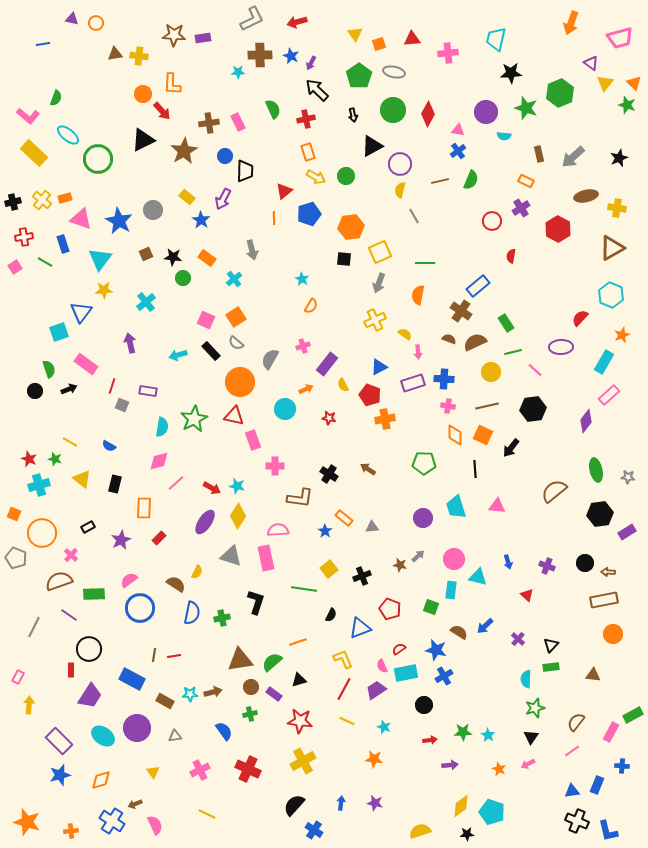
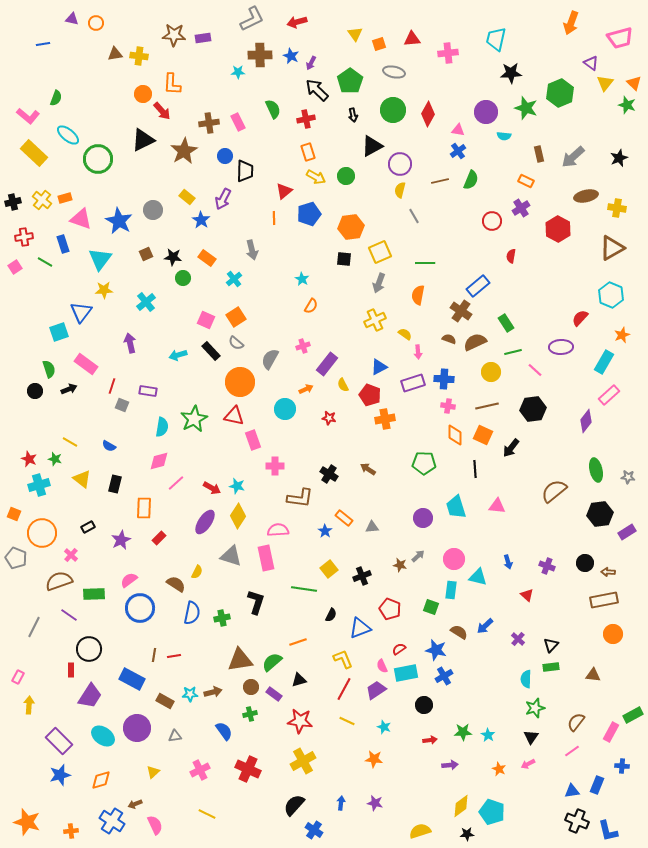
green pentagon at (359, 76): moved 9 px left, 5 px down
yellow triangle at (153, 772): rotated 24 degrees clockwise
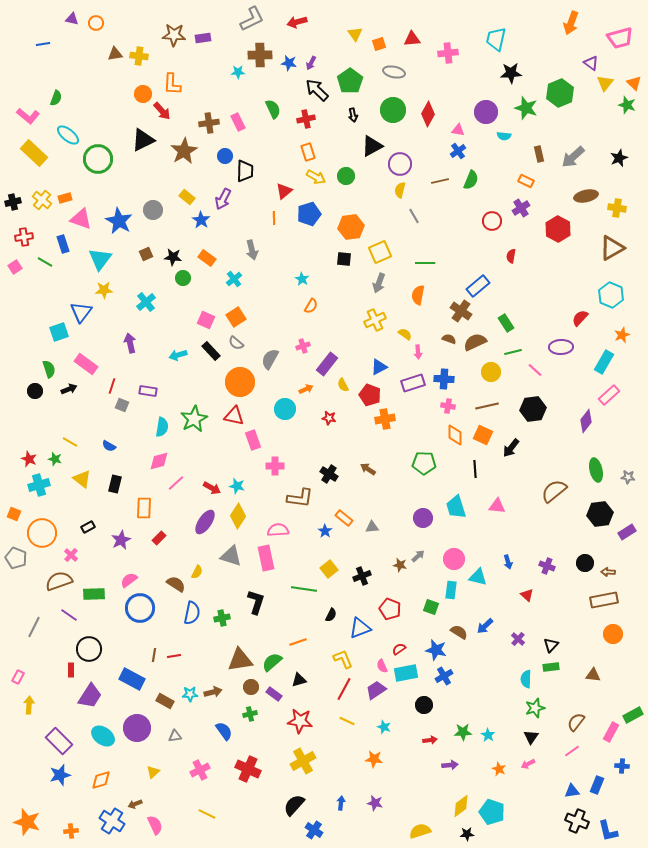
blue star at (291, 56): moved 2 px left, 7 px down; rotated 14 degrees counterclockwise
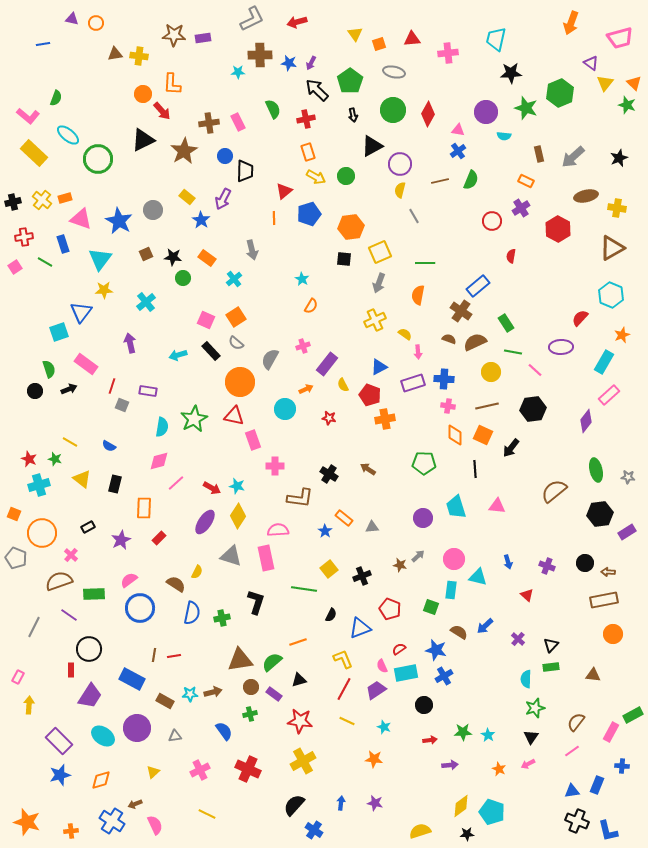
green line at (513, 352): rotated 24 degrees clockwise
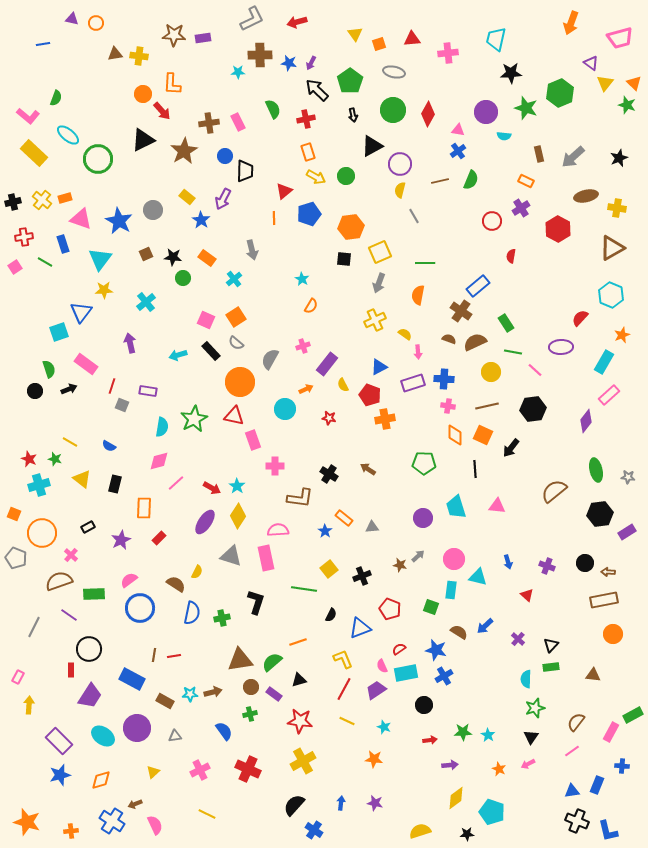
cyan star at (237, 486): rotated 21 degrees clockwise
yellow diamond at (461, 806): moved 5 px left, 8 px up
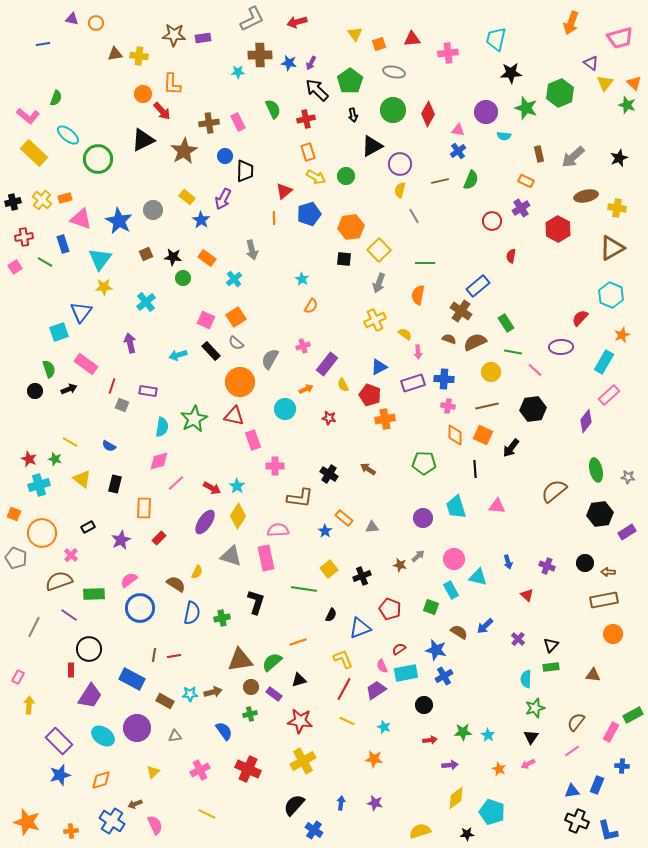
yellow square at (380, 252): moved 1 px left, 2 px up; rotated 20 degrees counterclockwise
yellow star at (104, 290): moved 3 px up
cyan rectangle at (451, 590): rotated 36 degrees counterclockwise
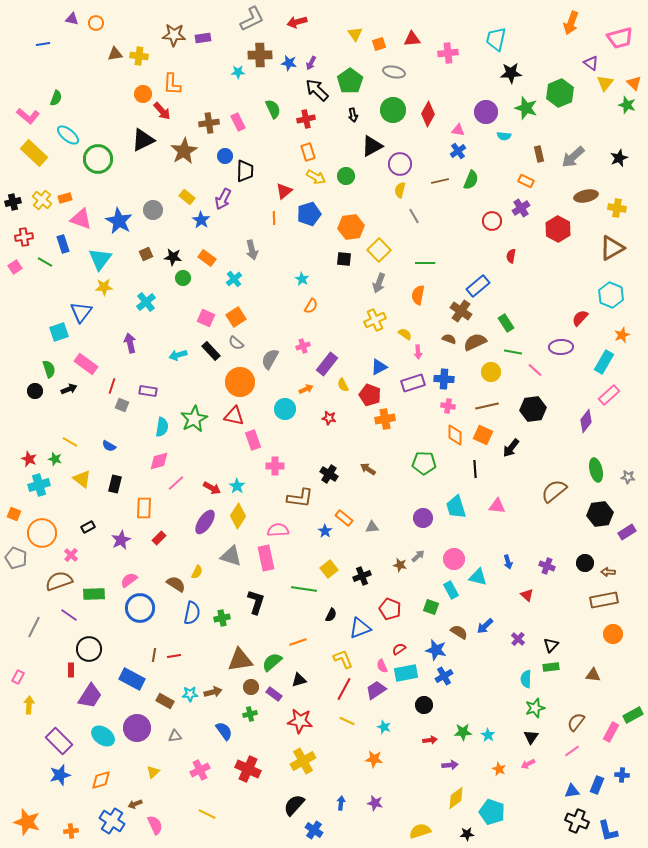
pink square at (206, 320): moved 2 px up
blue cross at (622, 766): moved 9 px down
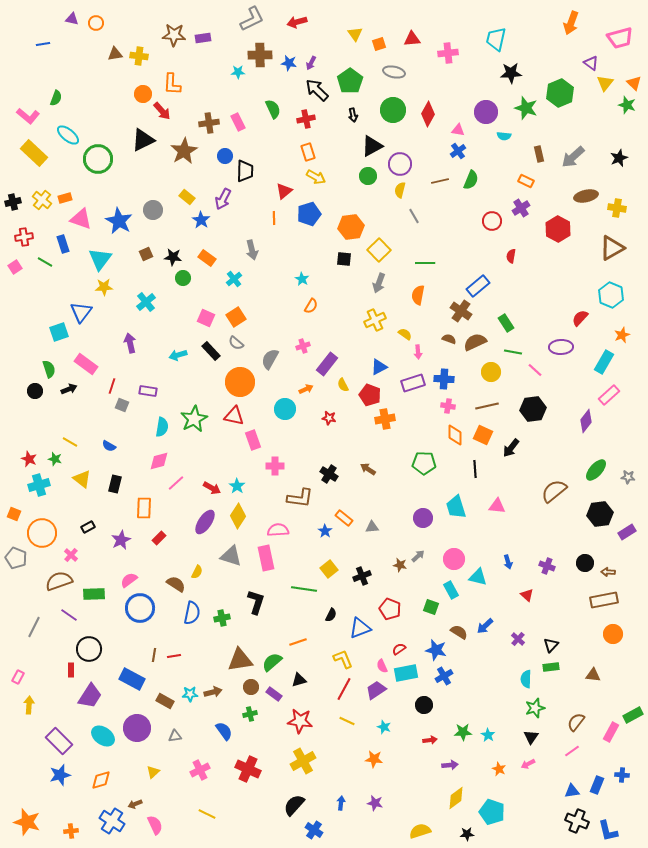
green circle at (346, 176): moved 22 px right
green ellipse at (596, 470): rotated 55 degrees clockwise
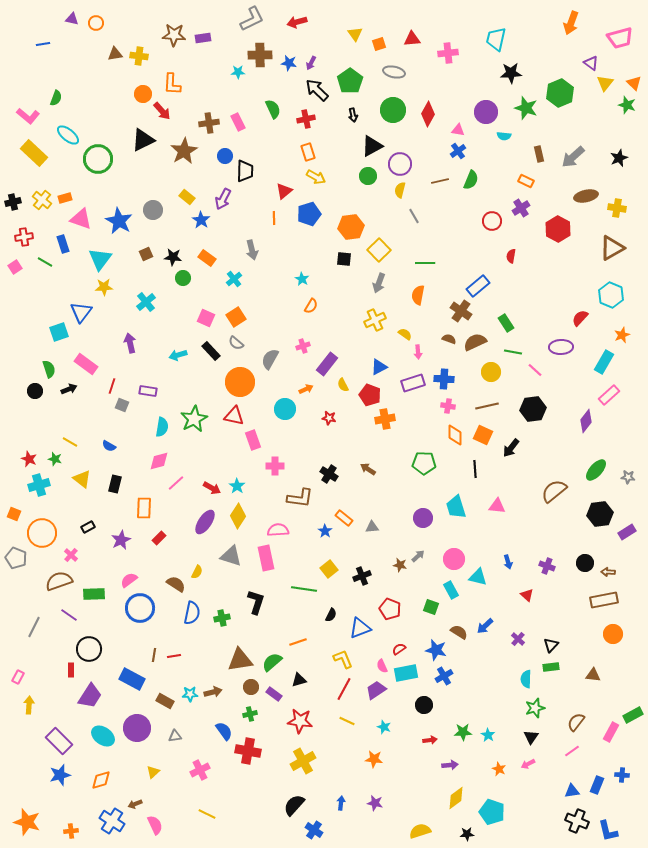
red cross at (248, 769): moved 18 px up; rotated 15 degrees counterclockwise
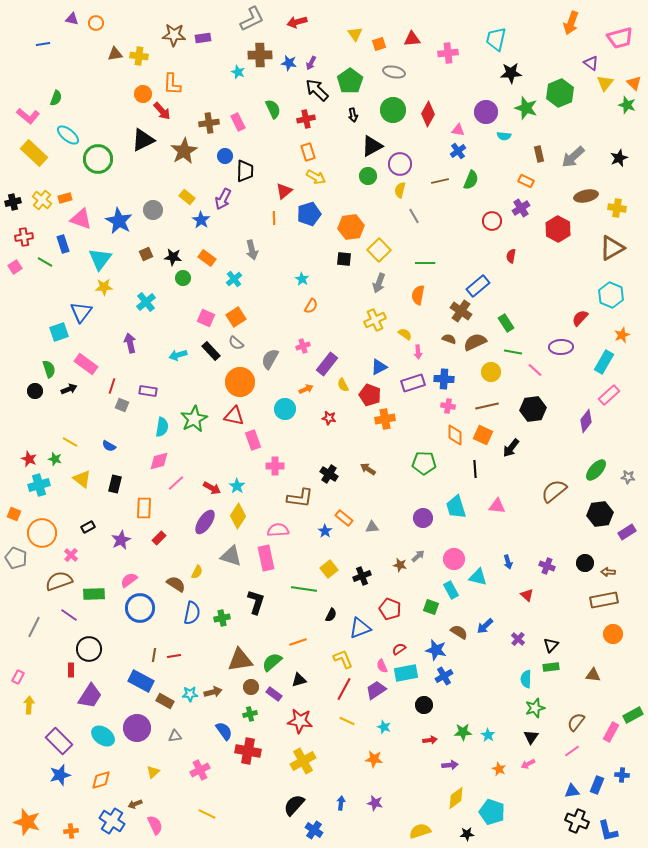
cyan star at (238, 72): rotated 24 degrees clockwise
blue rectangle at (132, 679): moved 9 px right, 2 px down
